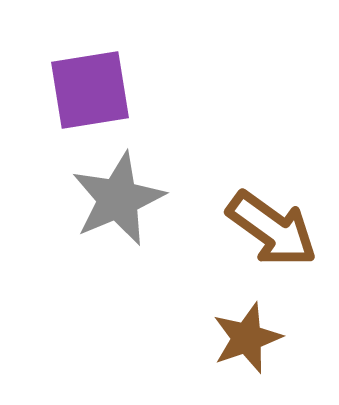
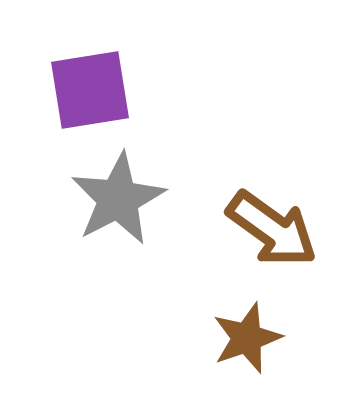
gray star: rotated 4 degrees counterclockwise
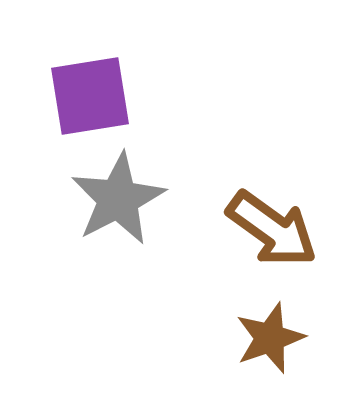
purple square: moved 6 px down
brown star: moved 23 px right
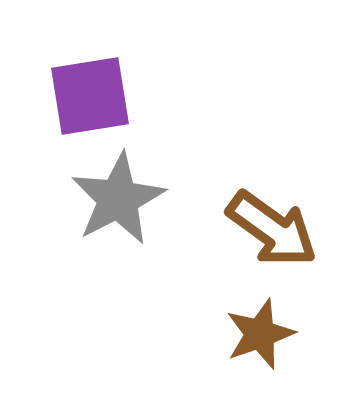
brown star: moved 10 px left, 4 px up
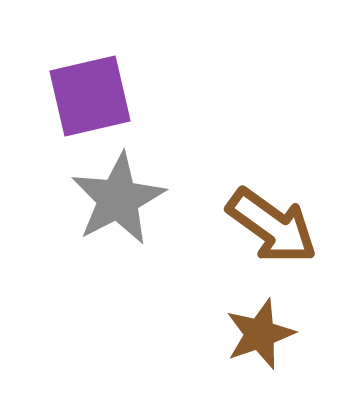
purple square: rotated 4 degrees counterclockwise
brown arrow: moved 3 px up
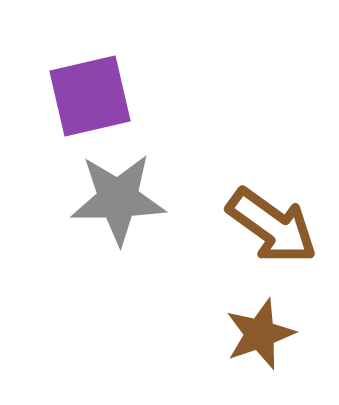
gray star: rotated 26 degrees clockwise
